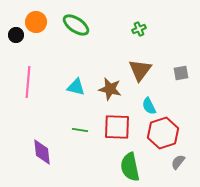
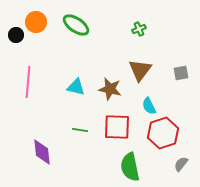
gray semicircle: moved 3 px right, 2 px down
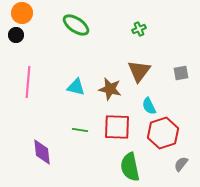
orange circle: moved 14 px left, 9 px up
brown triangle: moved 1 px left, 1 px down
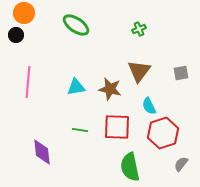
orange circle: moved 2 px right
cyan triangle: rotated 24 degrees counterclockwise
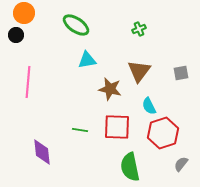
cyan triangle: moved 11 px right, 27 px up
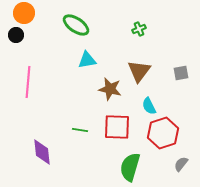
green semicircle: rotated 28 degrees clockwise
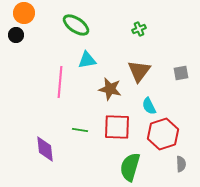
pink line: moved 32 px right
red hexagon: moved 1 px down
purple diamond: moved 3 px right, 3 px up
gray semicircle: rotated 140 degrees clockwise
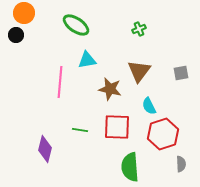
purple diamond: rotated 20 degrees clockwise
green semicircle: rotated 20 degrees counterclockwise
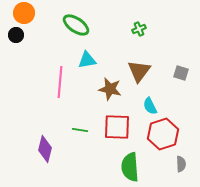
gray square: rotated 28 degrees clockwise
cyan semicircle: moved 1 px right
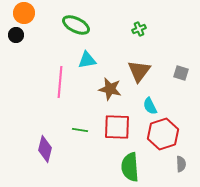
green ellipse: rotated 8 degrees counterclockwise
